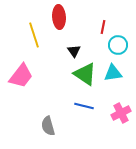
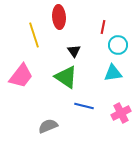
green triangle: moved 19 px left, 3 px down
gray semicircle: rotated 84 degrees clockwise
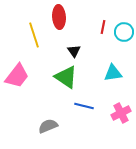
cyan circle: moved 6 px right, 13 px up
pink trapezoid: moved 4 px left
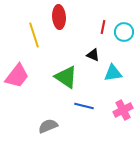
black triangle: moved 19 px right, 4 px down; rotated 32 degrees counterclockwise
pink cross: moved 2 px right, 3 px up
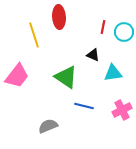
pink cross: moved 1 px left
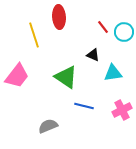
red line: rotated 48 degrees counterclockwise
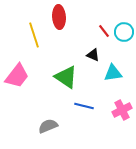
red line: moved 1 px right, 4 px down
